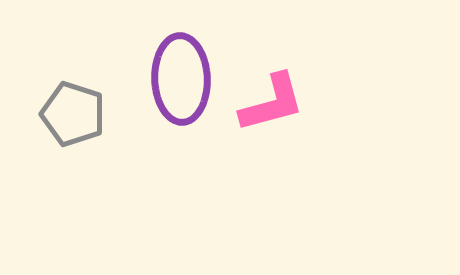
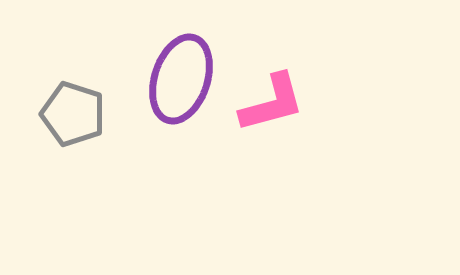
purple ellipse: rotated 20 degrees clockwise
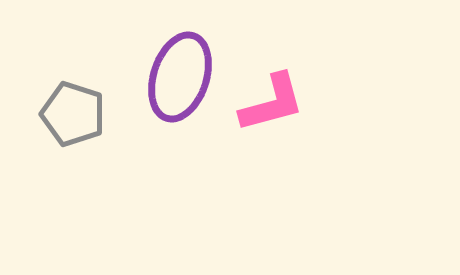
purple ellipse: moved 1 px left, 2 px up
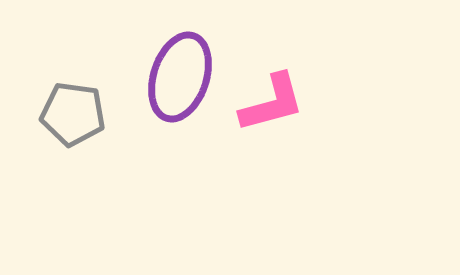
gray pentagon: rotated 10 degrees counterclockwise
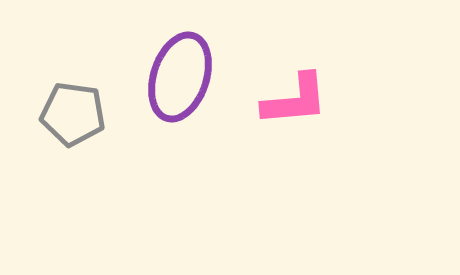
pink L-shape: moved 23 px right, 3 px up; rotated 10 degrees clockwise
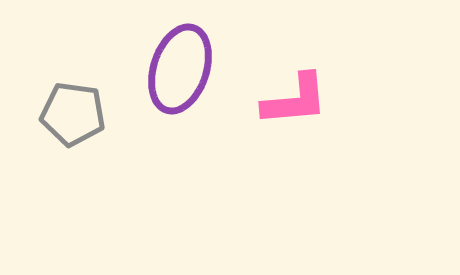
purple ellipse: moved 8 px up
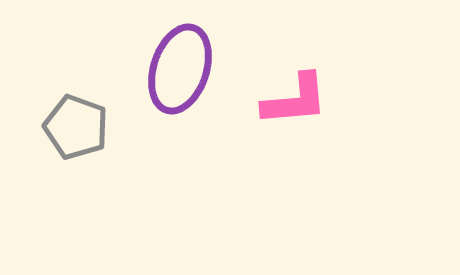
gray pentagon: moved 3 px right, 13 px down; rotated 12 degrees clockwise
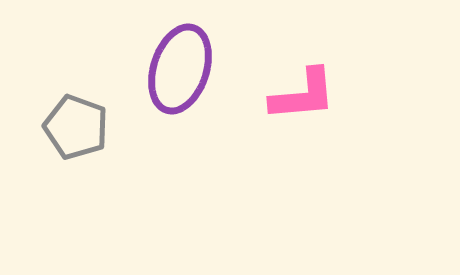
pink L-shape: moved 8 px right, 5 px up
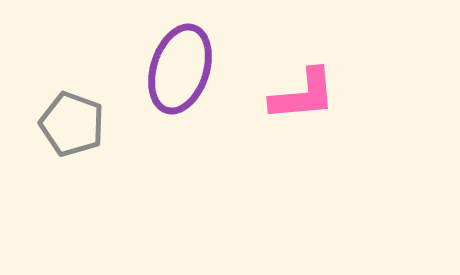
gray pentagon: moved 4 px left, 3 px up
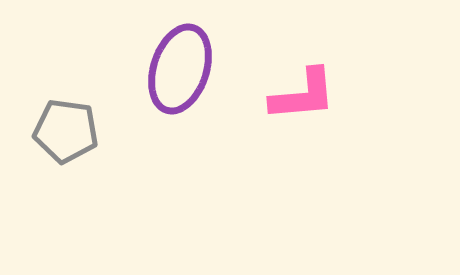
gray pentagon: moved 6 px left, 7 px down; rotated 12 degrees counterclockwise
